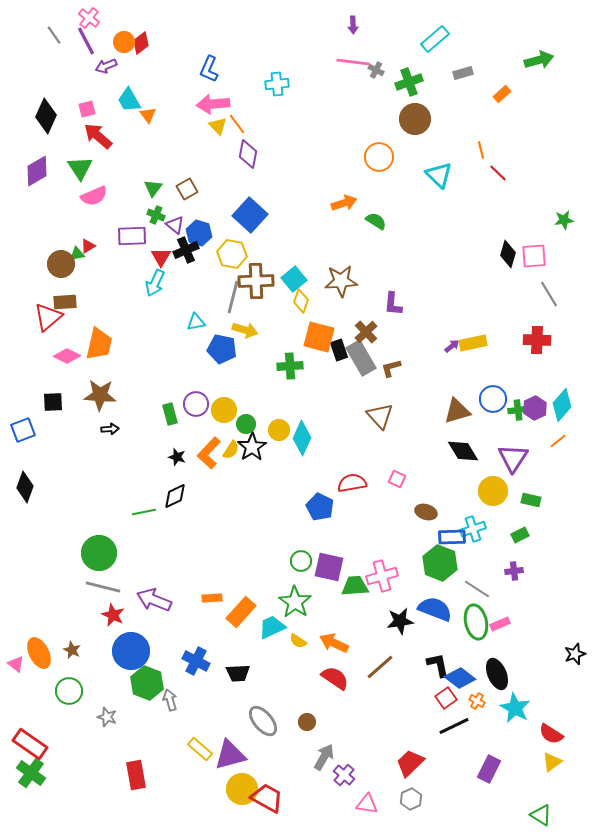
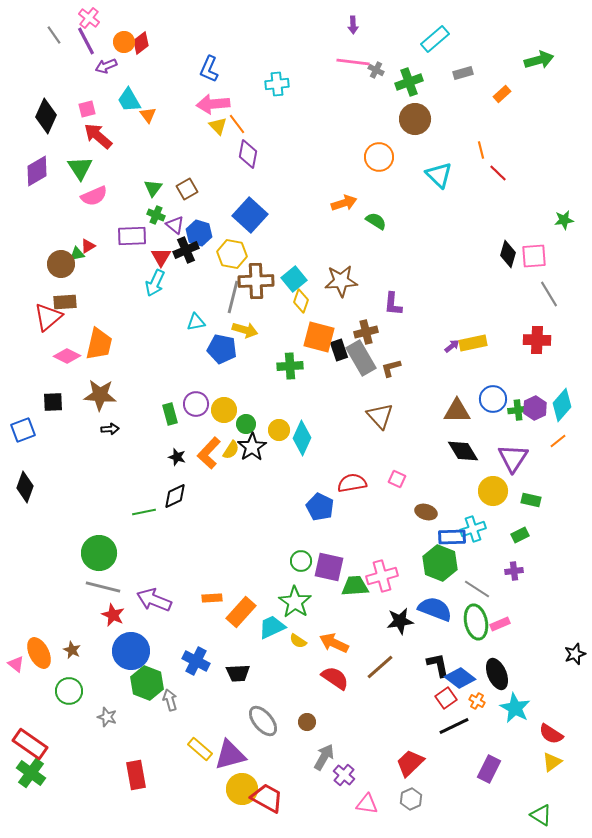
brown cross at (366, 332): rotated 30 degrees clockwise
brown triangle at (457, 411): rotated 16 degrees clockwise
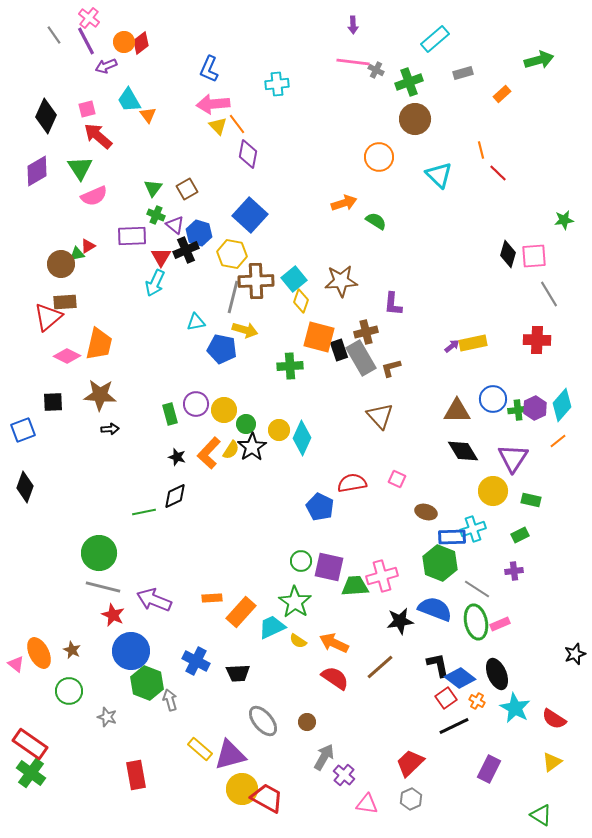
red semicircle at (551, 734): moved 3 px right, 15 px up
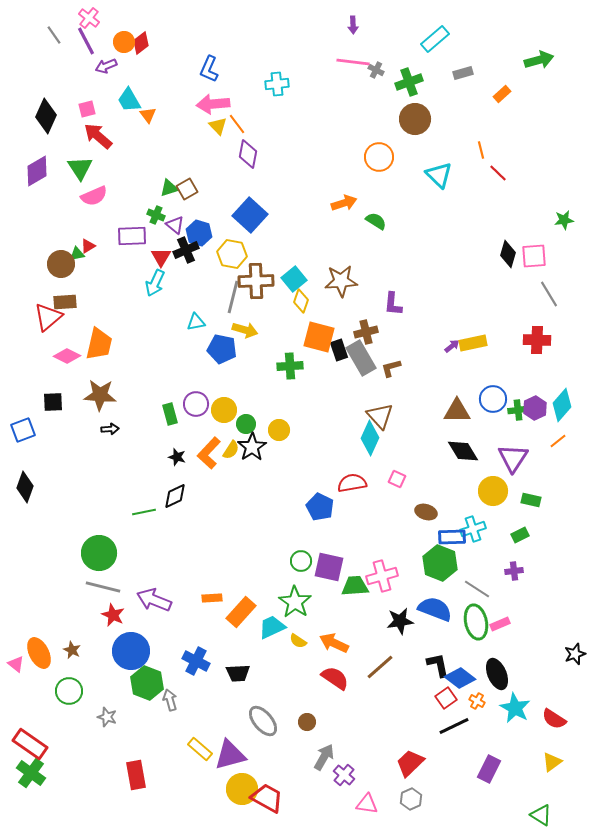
green triangle at (153, 188): moved 16 px right; rotated 36 degrees clockwise
cyan diamond at (302, 438): moved 68 px right
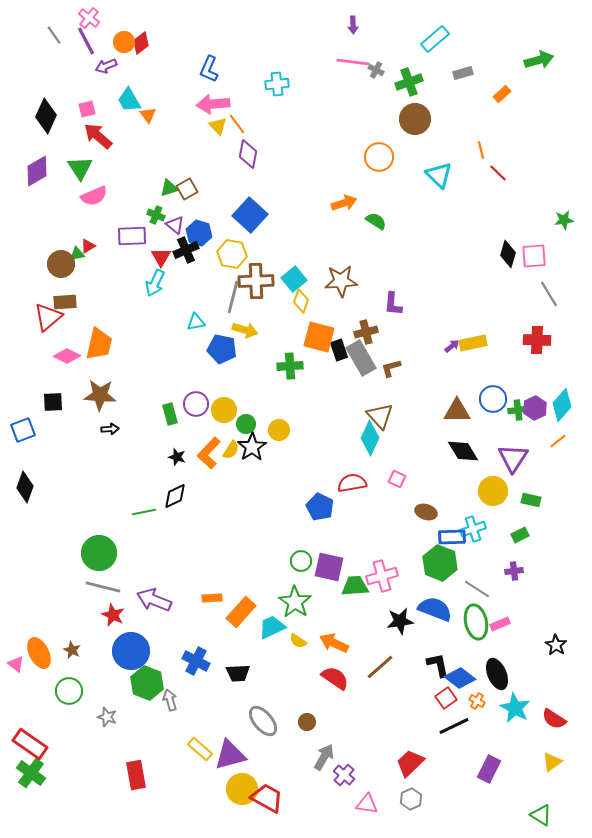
black star at (575, 654): moved 19 px left, 9 px up; rotated 20 degrees counterclockwise
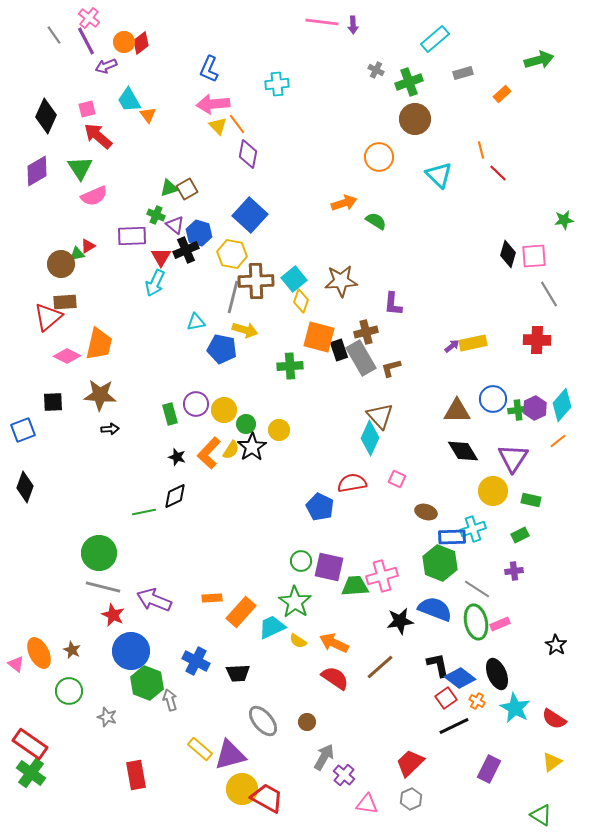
pink line at (353, 62): moved 31 px left, 40 px up
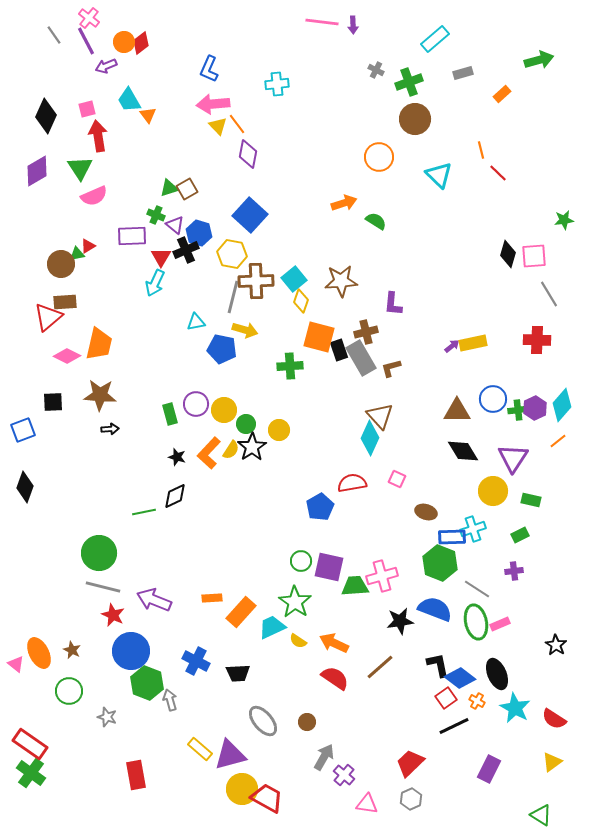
red arrow at (98, 136): rotated 40 degrees clockwise
blue pentagon at (320, 507): rotated 16 degrees clockwise
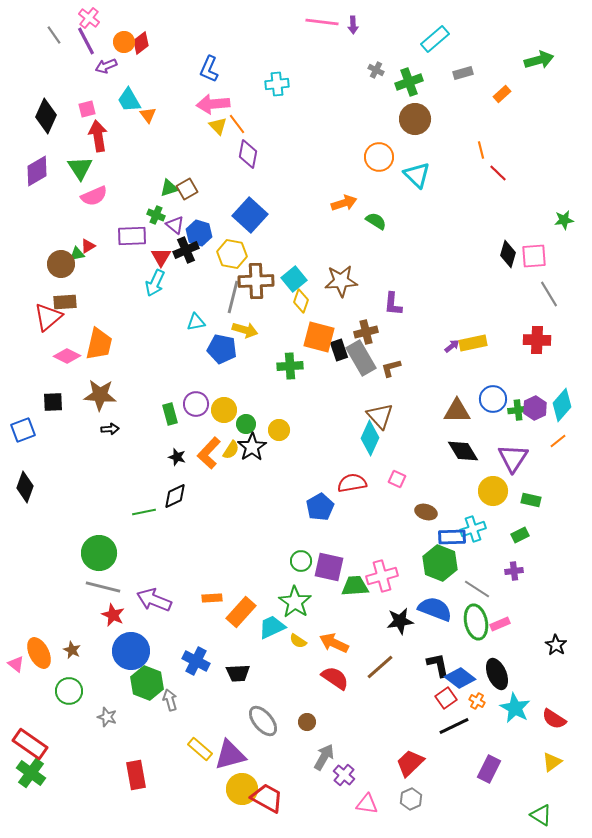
cyan triangle at (439, 175): moved 22 px left
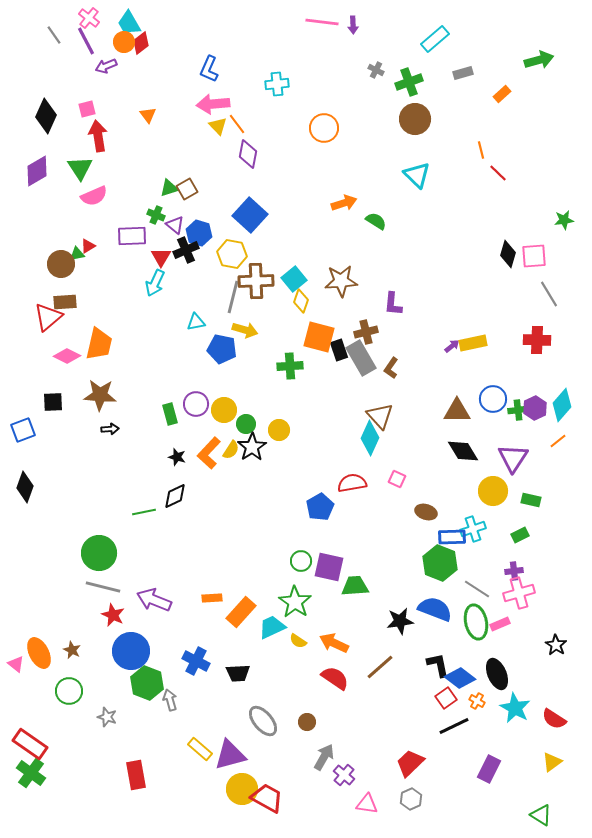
cyan trapezoid at (129, 100): moved 77 px up
orange circle at (379, 157): moved 55 px left, 29 px up
brown L-shape at (391, 368): rotated 40 degrees counterclockwise
pink cross at (382, 576): moved 137 px right, 17 px down
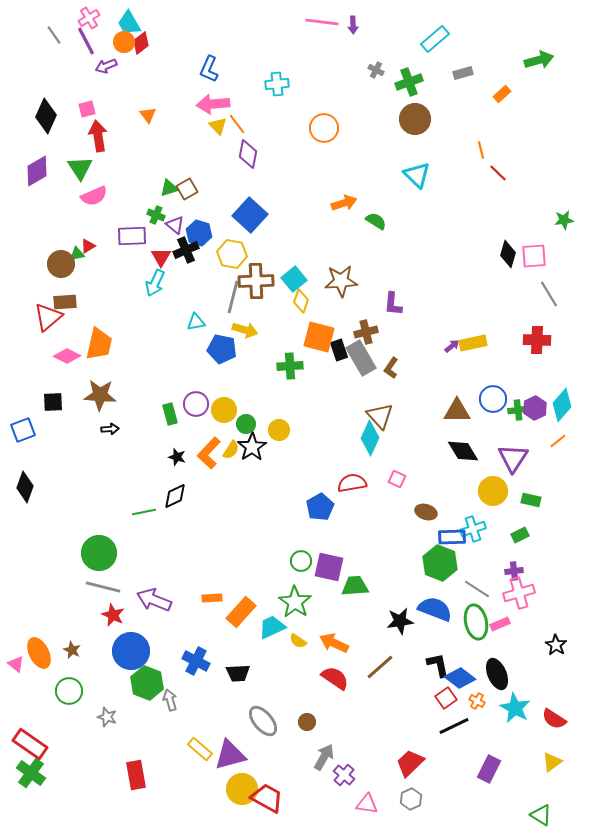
pink cross at (89, 18): rotated 20 degrees clockwise
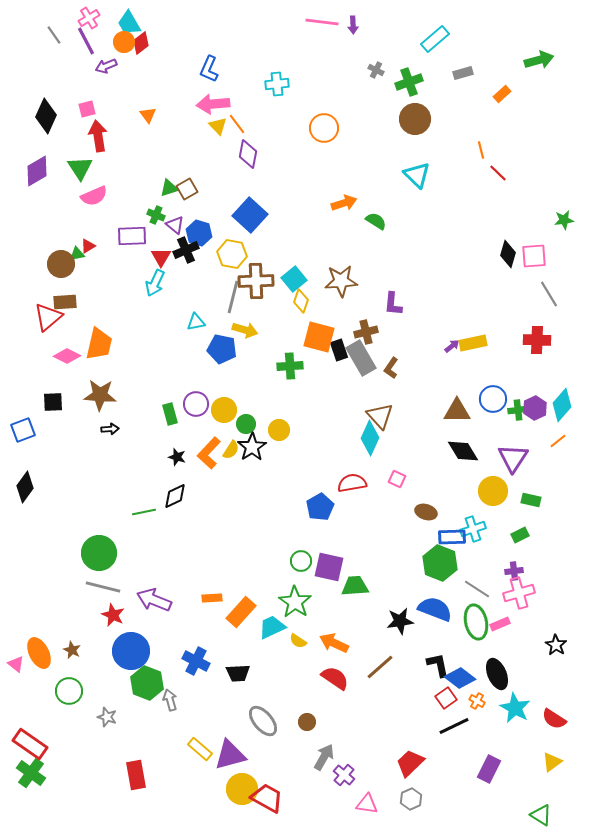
black diamond at (25, 487): rotated 16 degrees clockwise
